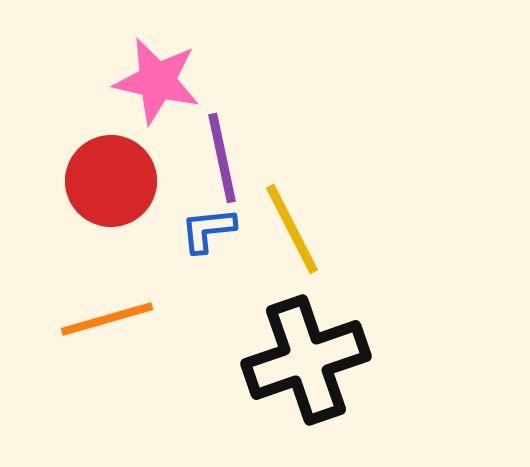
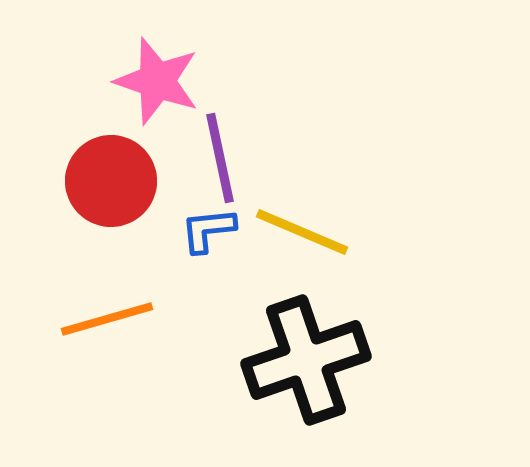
pink star: rotated 6 degrees clockwise
purple line: moved 2 px left
yellow line: moved 10 px right, 3 px down; rotated 40 degrees counterclockwise
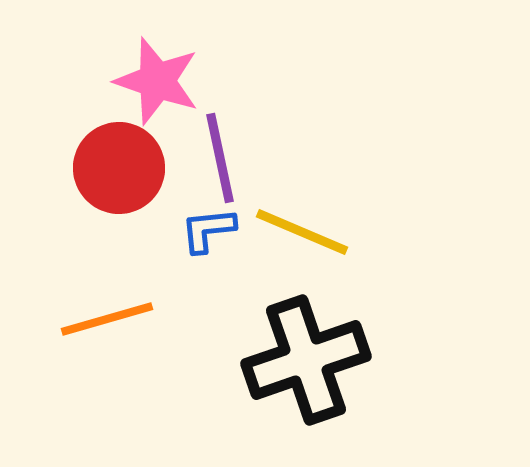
red circle: moved 8 px right, 13 px up
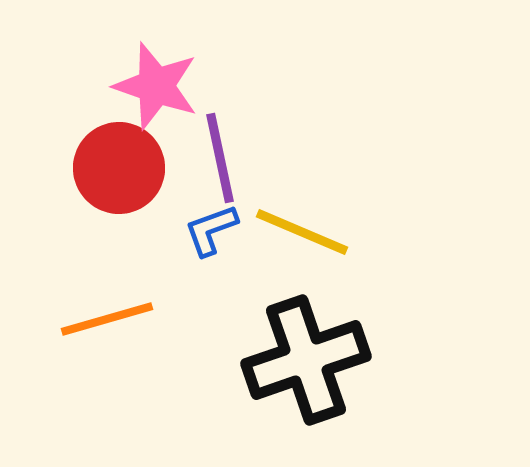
pink star: moved 1 px left, 5 px down
blue L-shape: moved 3 px right; rotated 14 degrees counterclockwise
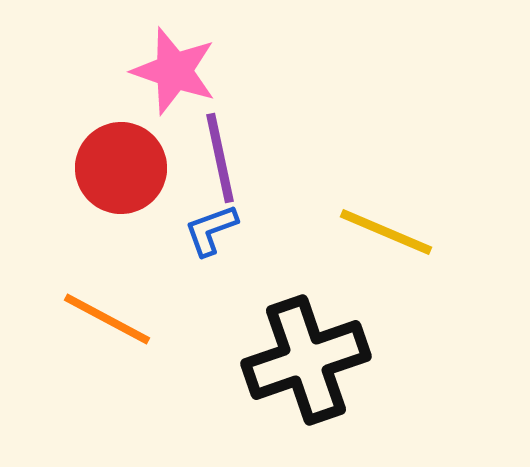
pink star: moved 18 px right, 15 px up
red circle: moved 2 px right
yellow line: moved 84 px right
orange line: rotated 44 degrees clockwise
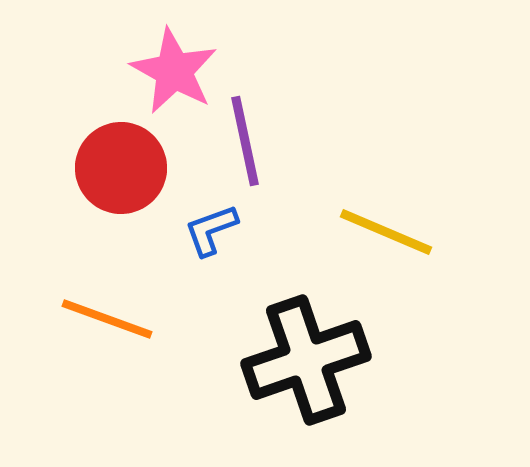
pink star: rotated 10 degrees clockwise
purple line: moved 25 px right, 17 px up
orange line: rotated 8 degrees counterclockwise
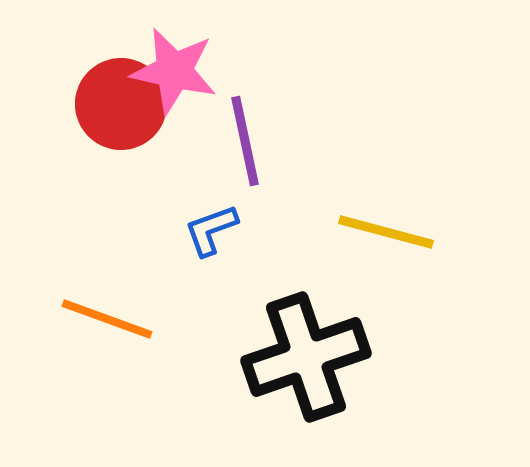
pink star: rotated 16 degrees counterclockwise
red circle: moved 64 px up
yellow line: rotated 8 degrees counterclockwise
black cross: moved 3 px up
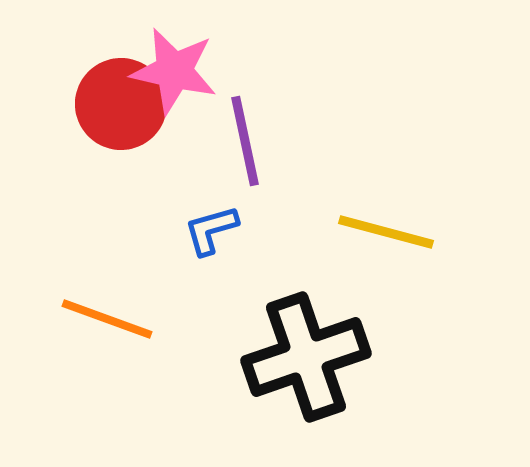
blue L-shape: rotated 4 degrees clockwise
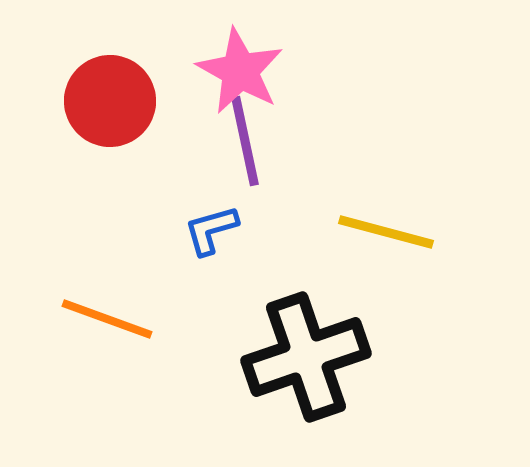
pink star: moved 66 px right; rotated 16 degrees clockwise
red circle: moved 11 px left, 3 px up
